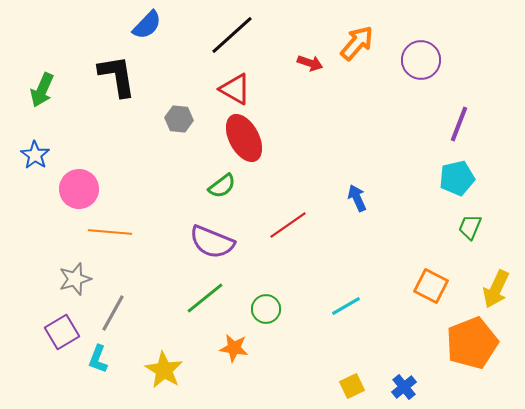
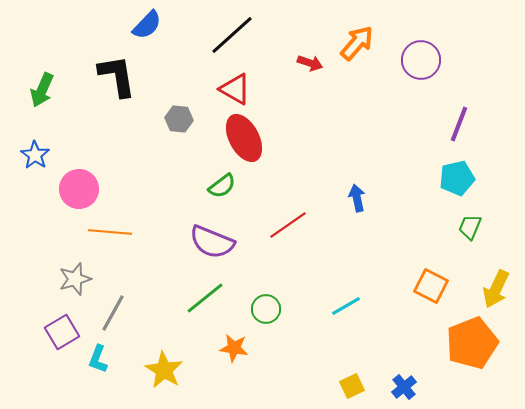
blue arrow: rotated 12 degrees clockwise
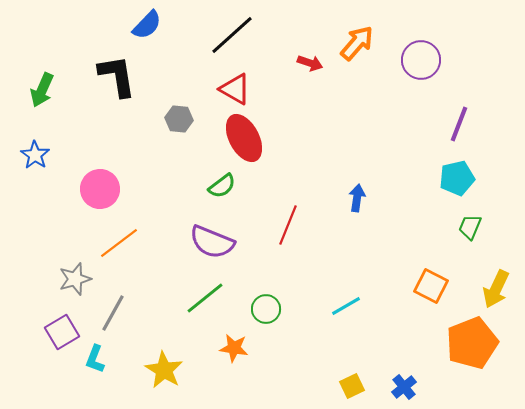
pink circle: moved 21 px right
blue arrow: rotated 20 degrees clockwise
red line: rotated 33 degrees counterclockwise
orange line: moved 9 px right, 11 px down; rotated 42 degrees counterclockwise
cyan L-shape: moved 3 px left
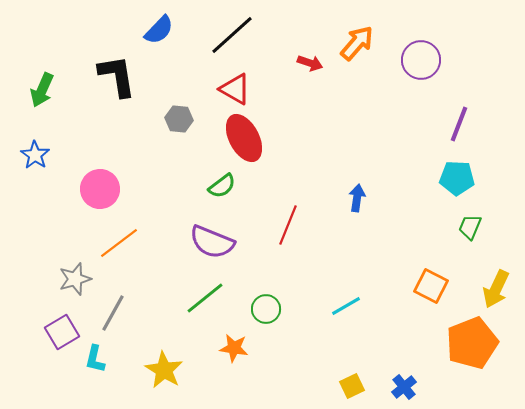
blue semicircle: moved 12 px right, 5 px down
cyan pentagon: rotated 16 degrees clockwise
cyan L-shape: rotated 8 degrees counterclockwise
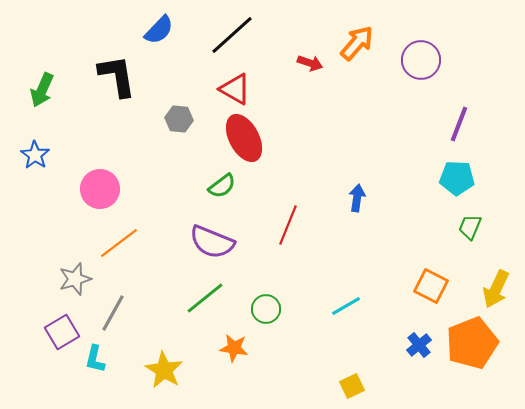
blue cross: moved 15 px right, 42 px up
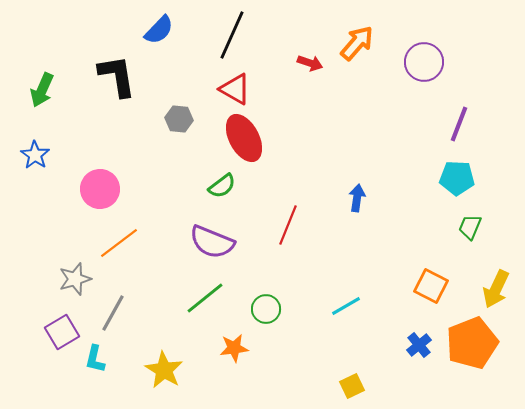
black line: rotated 24 degrees counterclockwise
purple circle: moved 3 px right, 2 px down
orange star: rotated 16 degrees counterclockwise
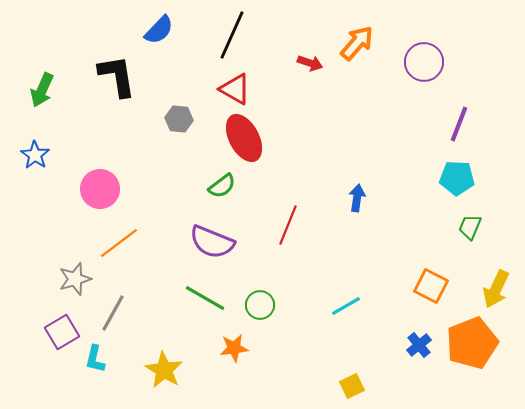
green line: rotated 69 degrees clockwise
green circle: moved 6 px left, 4 px up
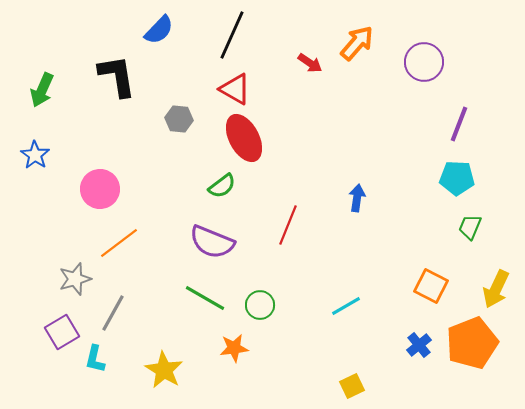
red arrow: rotated 15 degrees clockwise
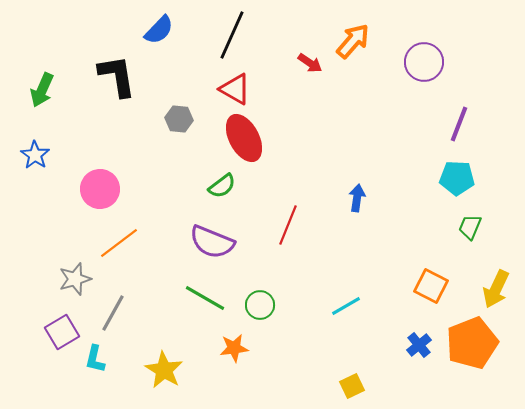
orange arrow: moved 4 px left, 2 px up
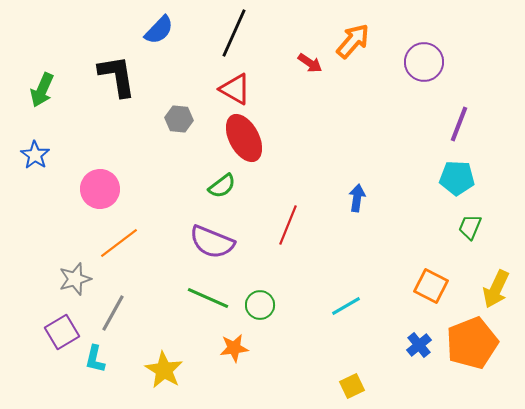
black line: moved 2 px right, 2 px up
green line: moved 3 px right; rotated 6 degrees counterclockwise
